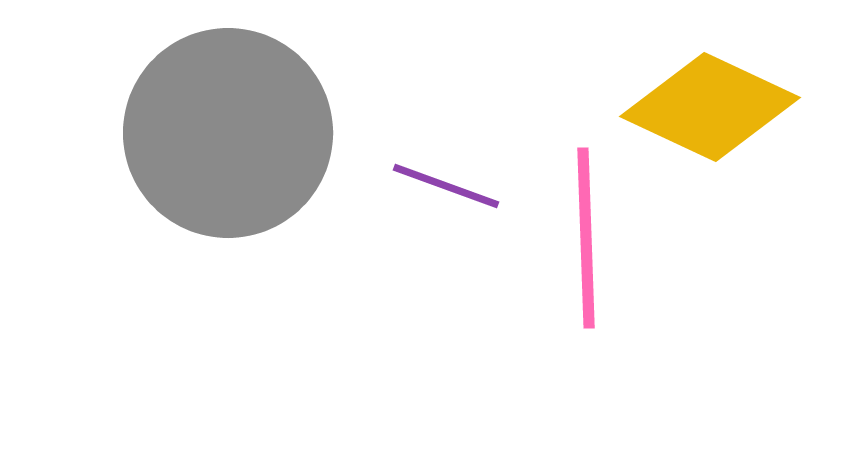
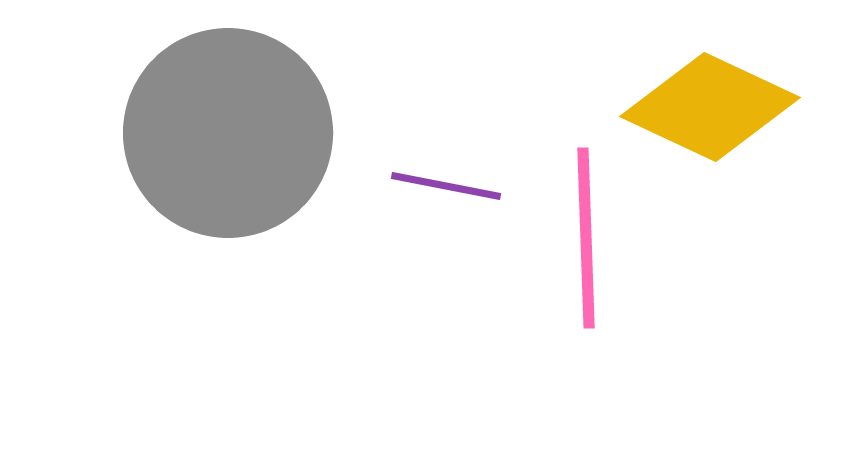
purple line: rotated 9 degrees counterclockwise
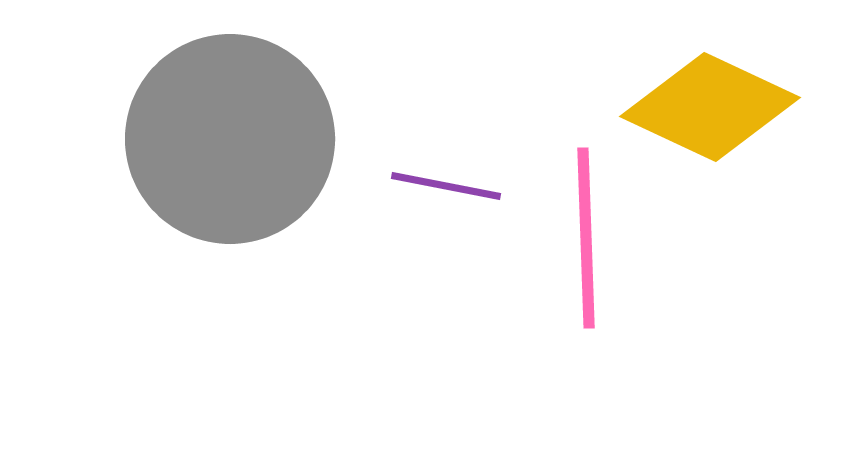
gray circle: moved 2 px right, 6 px down
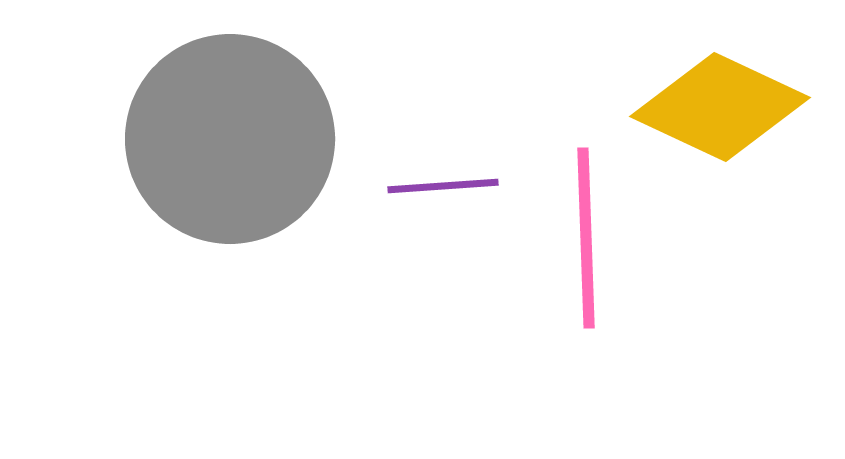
yellow diamond: moved 10 px right
purple line: moved 3 px left; rotated 15 degrees counterclockwise
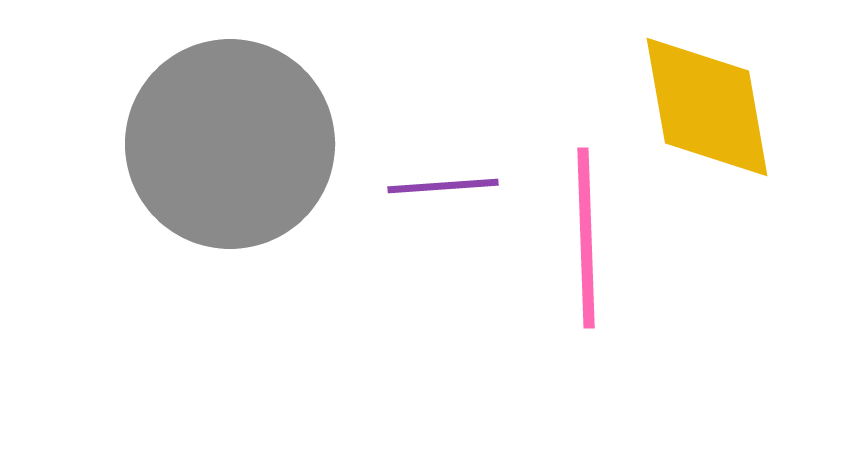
yellow diamond: moved 13 px left; rotated 55 degrees clockwise
gray circle: moved 5 px down
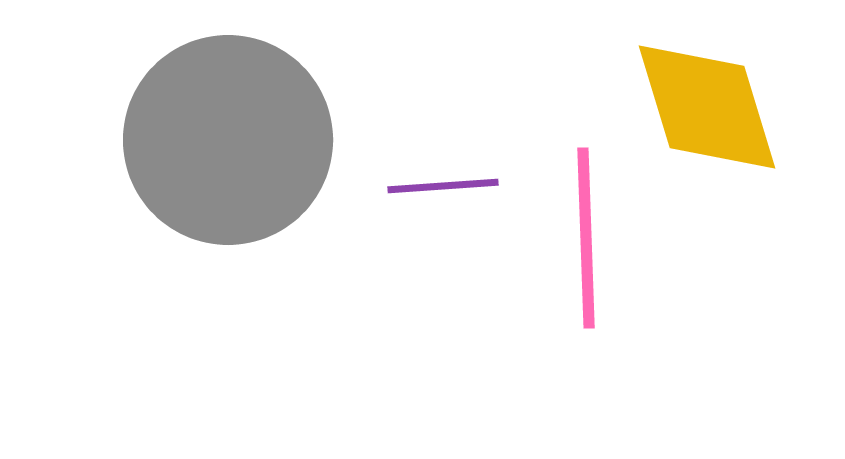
yellow diamond: rotated 7 degrees counterclockwise
gray circle: moved 2 px left, 4 px up
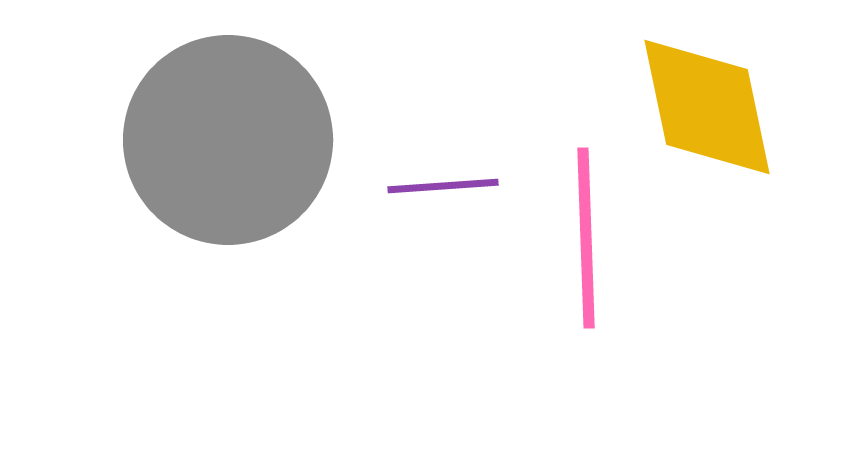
yellow diamond: rotated 5 degrees clockwise
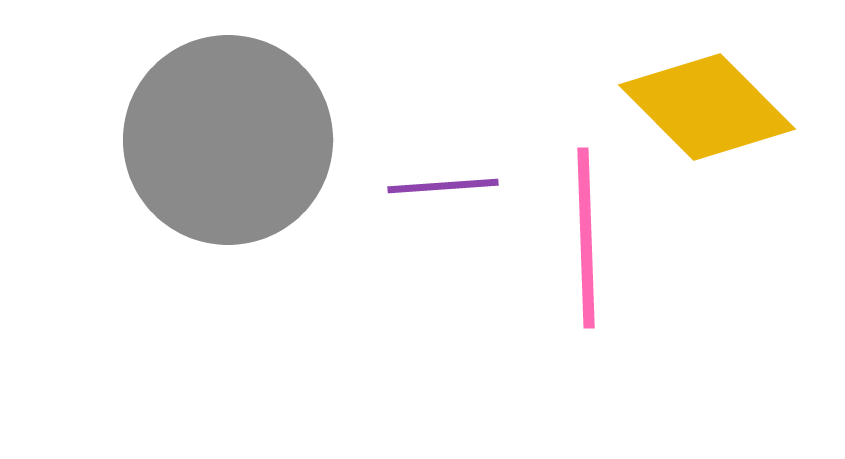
yellow diamond: rotated 33 degrees counterclockwise
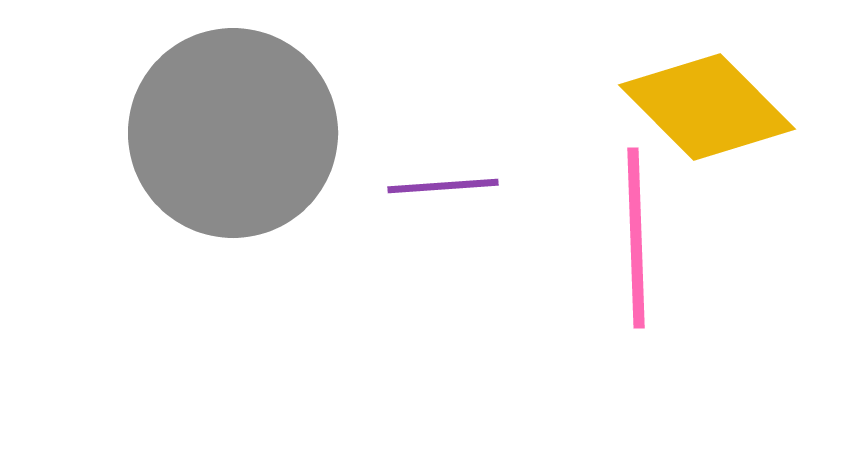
gray circle: moved 5 px right, 7 px up
pink line: moved 50 px right
